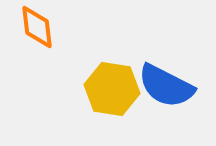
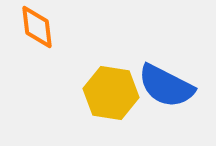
yellow hexagon: moved 1 px left, 4 px down
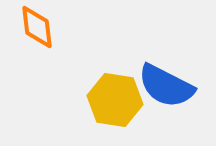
yellow hexagon: moved 4 px right, 7 px down
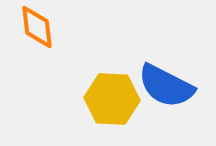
yellow hexagon: moved 3 px left, 1 px up; rotated 6 degrees counterclockwise
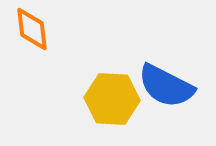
orange diamond: moved 5 px left, 2 px down
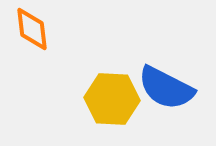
blue semicircle: moved 2 px down
